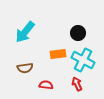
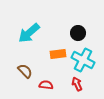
cyan arrow: moved 4 px right, 1 px down; rotated 10 degrees clockwise
brown semicircle: moved 3 px down; rotated 126 degrees counterclockwise
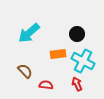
black circle: moved 1 px left, 1 px down
cyan cross: moved 1 px down
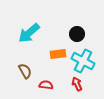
brown semicircle: rotated 14 degrees clockwise
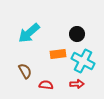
red arrow: rotated 112 degrees clockwise
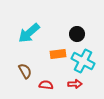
red arrow: moved 2 px left
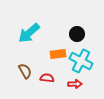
cyan cross: moved 2 px left
red semicircle: moved 1 px right, 7 px up
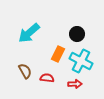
orange rectangle: rotated 56 degrees counterclockwise
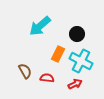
cyan arrow: moved 11 px right, 7 px up
red arrow: rotated 24 degrees counterclockwise
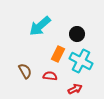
red semicircle: moved 3 px right, 2 px up
red arrow: moved 5 px down
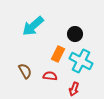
cyan arrow: moved 7 px left
black circle: moved 2 px left
red arrow: moved 1 px left; rotated 136 degrees clockwise
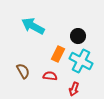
cyan arrow: rotated 70 degrees clockwise
black circle: moved 3 px right, 2 px down
brown semicircle: moved 2 px left
